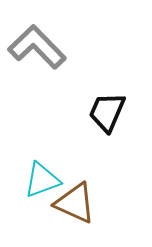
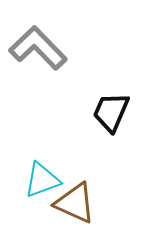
gray L-shape: moved 1 px right, 1 px down
black trapezoid: moved 4 px right
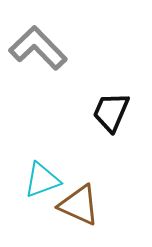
brown triangle: moved 4 px right, 2 px down
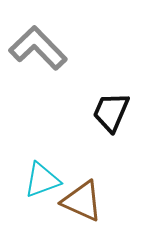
brown triangle: moved 3 px right, 4 px up
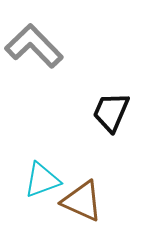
gray L-shape: moved 4 px left, 2 px up
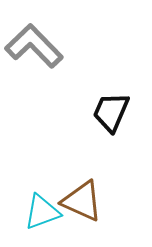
cyan triangle: moved 32 px down
